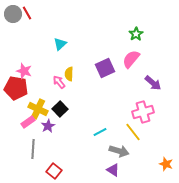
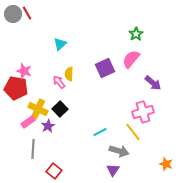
purple triangle: rotated 32 degrees clockwise
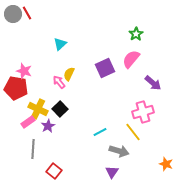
yellow semicircle: rotated 24 degrees clockwise
purple triangle: moved 1 px left, 2 px down
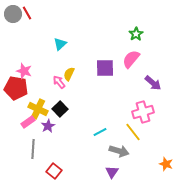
purple square: rotated 24 degrees clockwise
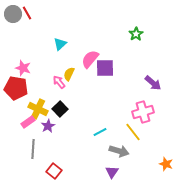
pink semicircle: moved 41 px left
pink star: moved 1 px left, 3 px up
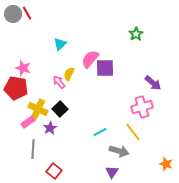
pink cross: moved 1 px left, 5 px up
purple star: moved 2 px right, 2 px down
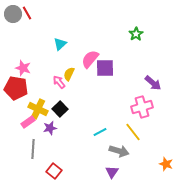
purple star: rotated 16 degrees clockwise
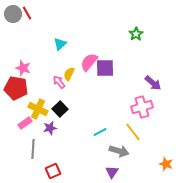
pink semicircle: moved 1 px left, 3 px down
pink rectangle: moved 3 px left, 1 px down
red square: moved 1 px left; rotated 28 degrees clockwise
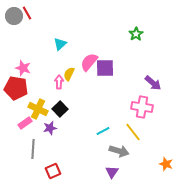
gray circle: moved 1 px right, 2 px down
pink arrow: rotated 40 degrees clockwise
pink cross: rotated 25 degrees clockwise
cyan line: moved 3 px right, 1 px up
